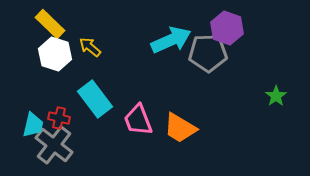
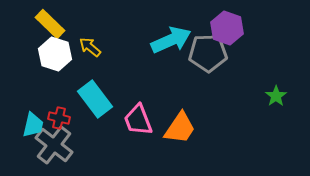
orange trapezoid: rotated 87 degrees counterclockwise
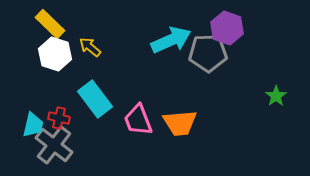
orange trapezoid: moved 5 px up; rotated 51 degrees clockwise
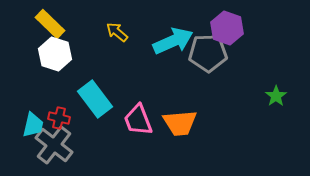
cyan arrow: moved 2 px right, 1 px down
yellow arrow: moved 27 px right, 15 px up
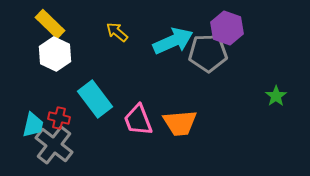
white hexagon: rotated 8 degrees clockwise
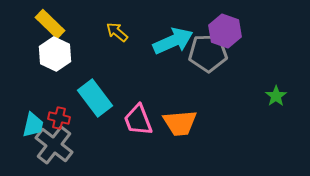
purple hexagon: moved 2 px left, 3 px down
cyan rectangle: moved 1 px up
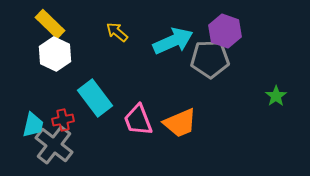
gray pentagon: moved 2 px right, 6 px down
red cross: moved 4 px right, 2 px down; rotated 25 degrees counterclockwise
orange trapezoid: rotated 18 degrees counterclockwise
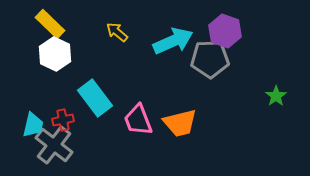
orange trapezoid: rotated 9 degrees clockwise
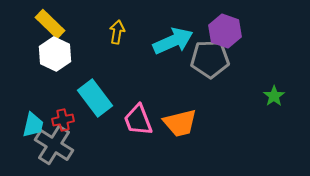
yellow arrow: rotated 60 degrees clockwise
green star: moved 2 px left
gray cross: rotated 6 degrees counterclockwise
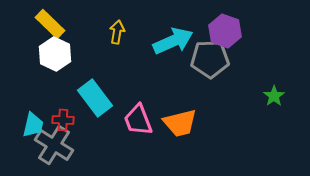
red cross: rotated 15 degrees clockwise
